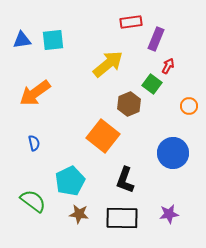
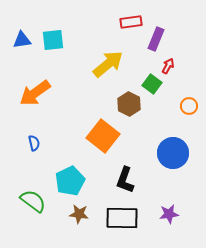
brown hexagon: rotated 10 degrees counterclockwise
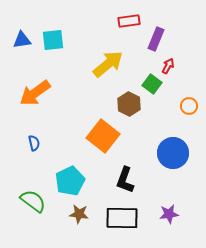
red rectangle: moved 2 px left, 1 px up
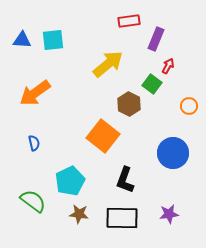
blue triangle: rotated 12 degrees clockwise
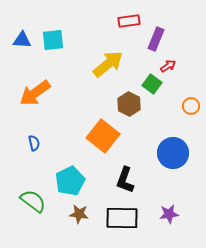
red arrow: rotated 28 degrees clockwise
orange circle: moved 2 px right
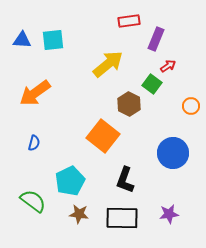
blue semicircle: rotated 28 degrees clockwise
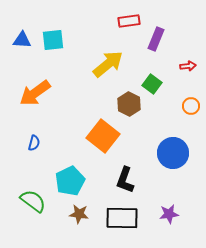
red arrow: moved 20 px right; rotated 28 degrees clockwise
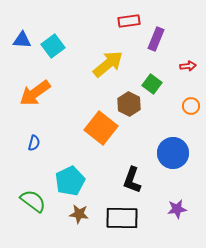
cyan square: moved 6 px down; rotated 30 degrees counterclockwise
orange square: moved 2 px left, 8 px up
black L-shape: moved 7 px right
purple star: moved 8 px right, 5 px up
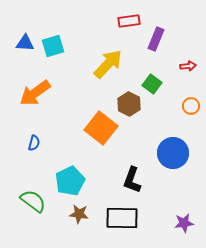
blue triangle: moved 3 px right, 3 px down
cyan square: rotated 20 degrees clockwise
yellow arrow: rotated 8 degrees counterclockwise
purple star: moved 7 px right, 14 px down
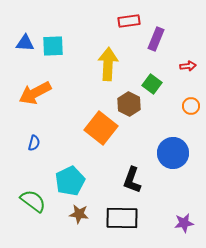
cyan square: rotated 15 degrees clockwise
yellow arrow: rotated 40 degrees counterclockwise
orange arrow: rotated 8 degrees clockwise
